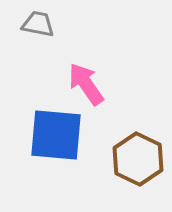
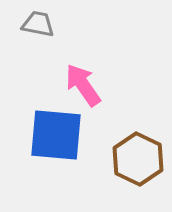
pink arrow: moved 3 px left, 1 px down
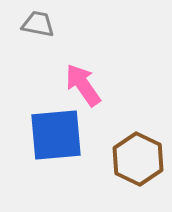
blue square: rotated 10 degrees counterclockwise
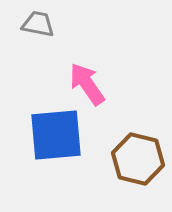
pink arrow: moved 4 px right, 1 px up
brown hexagon: rotated 12 degrees counterclockwise
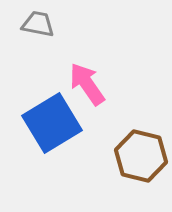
blue square: moved 4 px left, 12 px up; rotated 26 degrees counterclockwise
brown hexagon: moved 3 px right, 3 px up
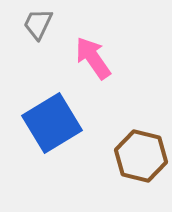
gray trapezoid: rotated 76 degrees counterclockwise
pink arrow: moved 6 px right, 26 px up
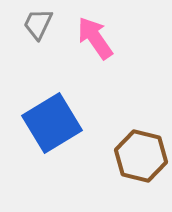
pink arrow: moved 2 px right, 20 px up
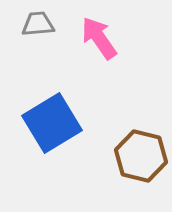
gray trapezoid: rotated 60 degrees clockwise
pink arrow: moved 4 px right
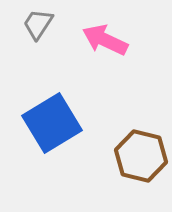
gray trapezoid: rotated 52 degrees counterclockwise
pink arrow: moved 6 px right, 2 px down; rotated 30 degrees counterclockwise
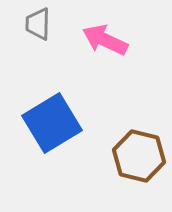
gray trapezoid: rotated 32 degrees counterclockwise
brown hexagon: moved 2 px left
